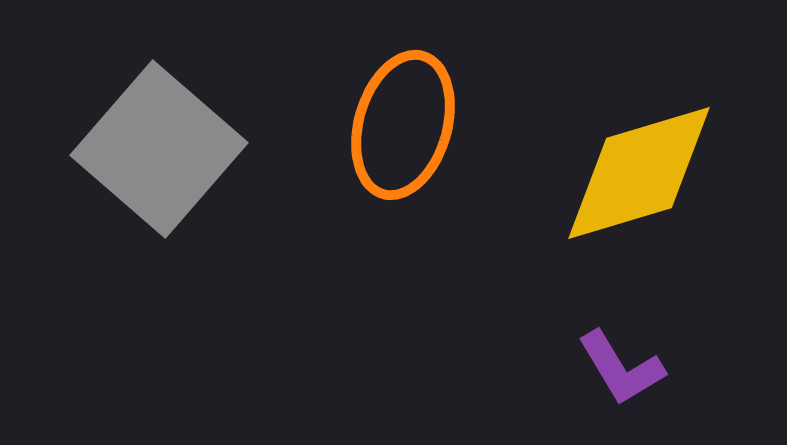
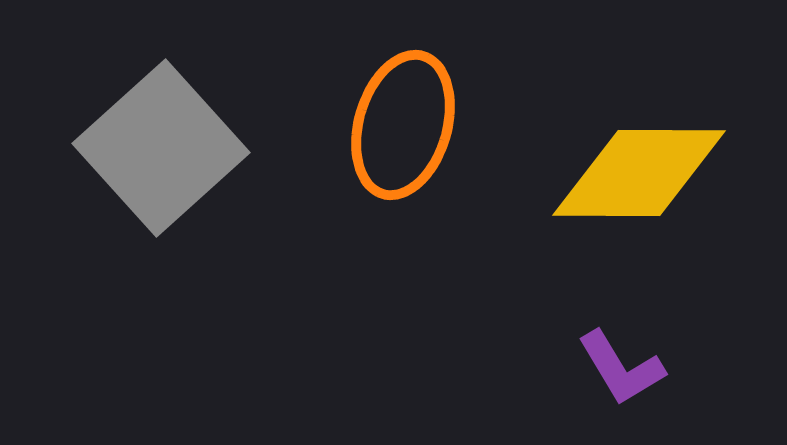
gray square: moved 2 px right, 1 px up; rotated 7 degrees clockwise
yellow diamond: rotated 17 degrees clockwise
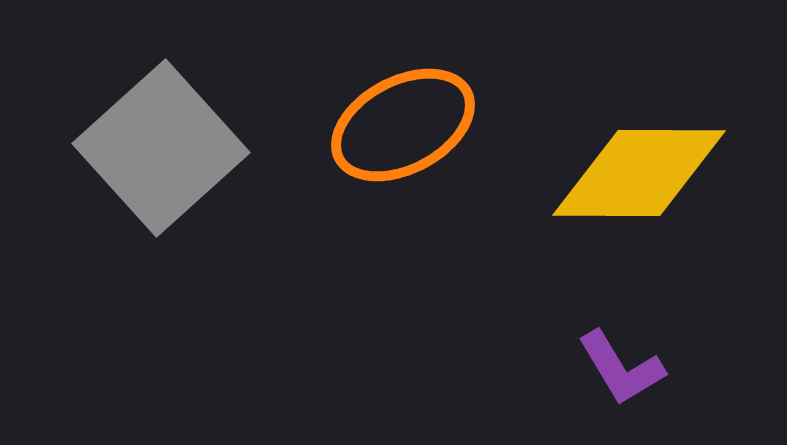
orange ellipse: rotated 46 degrees clockwise
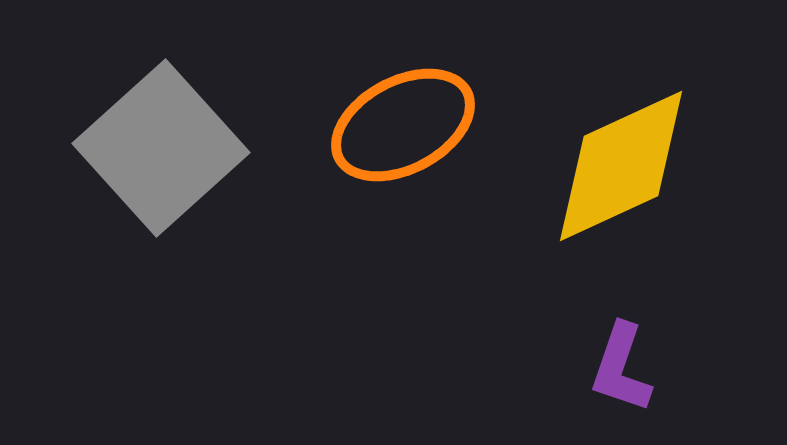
yellow diamond: moved 18 px left, 7 px up; rotated 25 degrees counterclockwise
purple L-shape: rotated 50 degrees clockwise
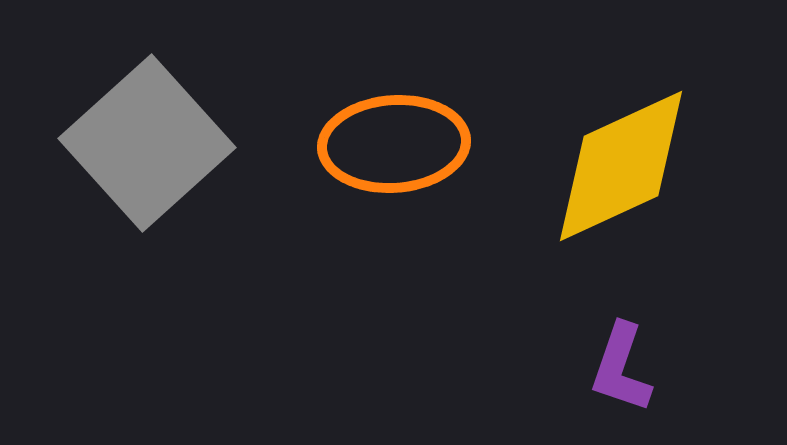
orange ellipse: moved 9 px left, 19 px down; rotated 24 degrees clockwise
gray square: moved 14 px left, 5 px up
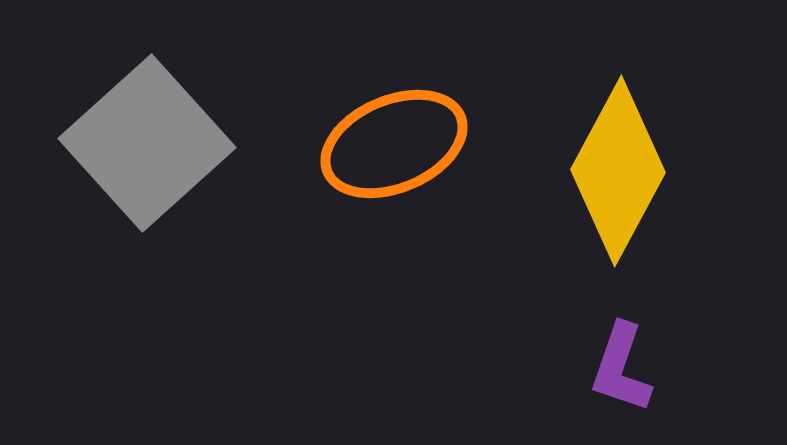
orange ellipse: rotated 19 degrees counterclockwise
yellow diamond: moved 3 px left, 5 px down; rotated 37 degrees counterclockwise
